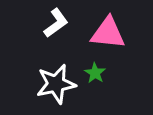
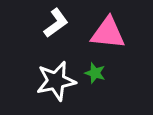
green star: rotated 15 degrees counterclockwise
white star: moved 3 px up
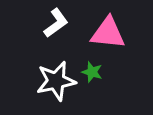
green star: moved 3 px left, 1 px up
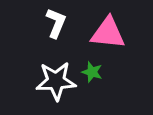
white L-shape: rotated 32 degrees counterclockwise
white star: rotated 9 degrees clockwise
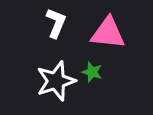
white star: rotated 15 degrees counterclockwise
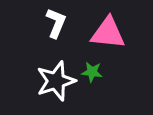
green star: rotated 10 degrees counterclockwise
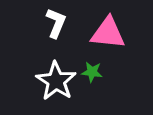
white star: rotated 21 degrees counterclockwise
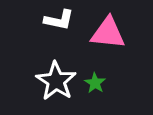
white L-shape: moved 3 px right, 3 px up; rotated 80 degrees clockwise
green star: moved 3 px right, 11 px down; rotated 25 degrees clockwise
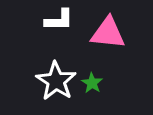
white L-shape: rotated 12 degrees counterclockwise
green star: moved 3 px left
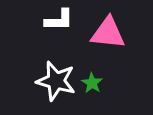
white star: rotated 18 degrees counterclockwise
